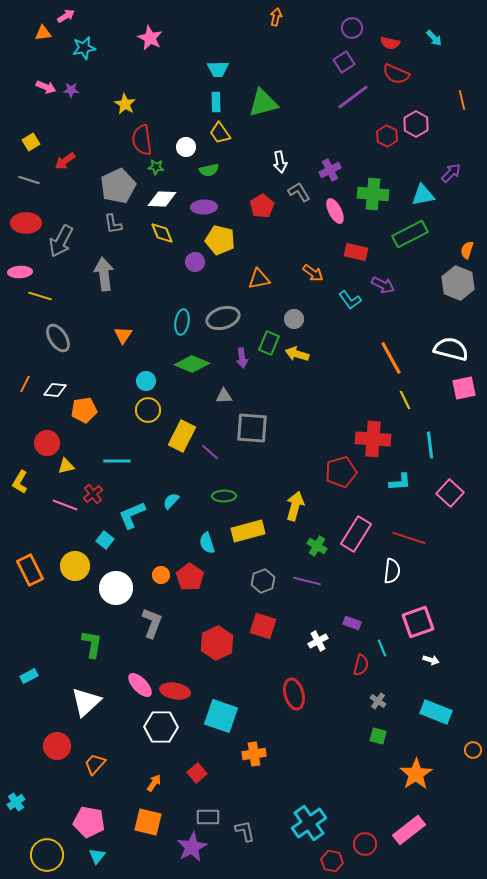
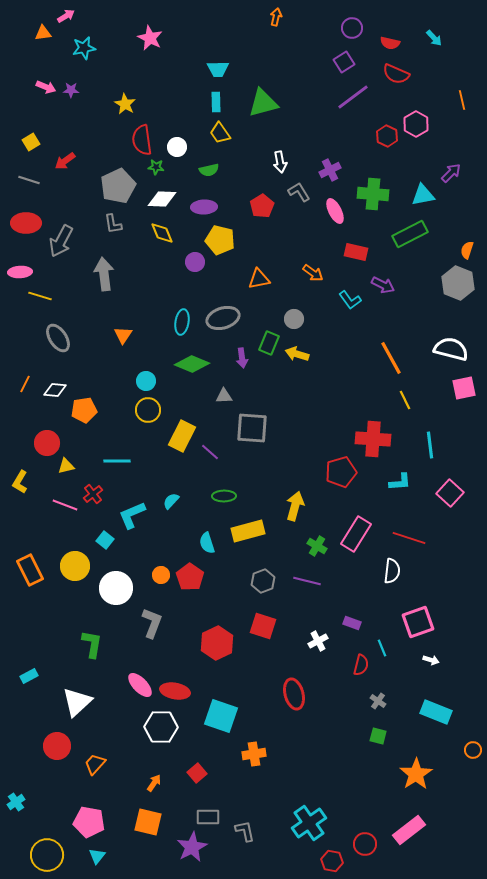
white circle at (186, 147): moved 9 px left
white triangle at (86, 702): moved 9 px left
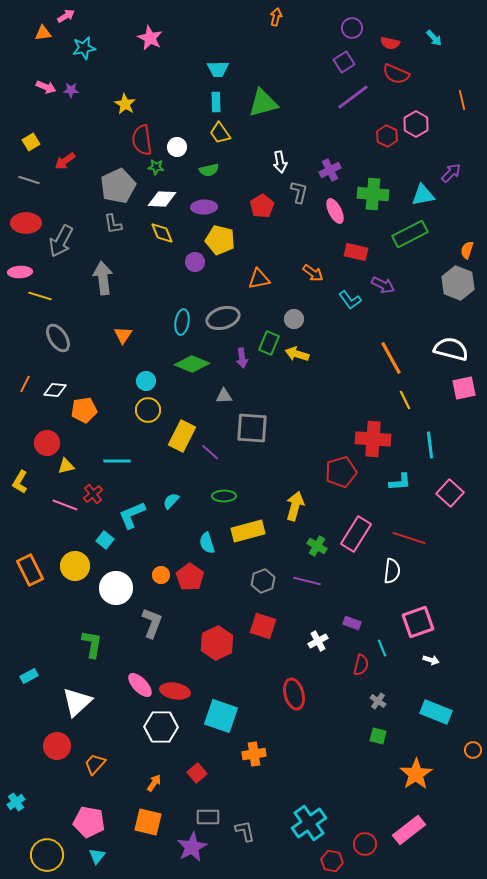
gray L-shape at (299, 192): rotated 45 degrees clockwise
gray arrow at (104, 274): moved 1 px left, 4 px down
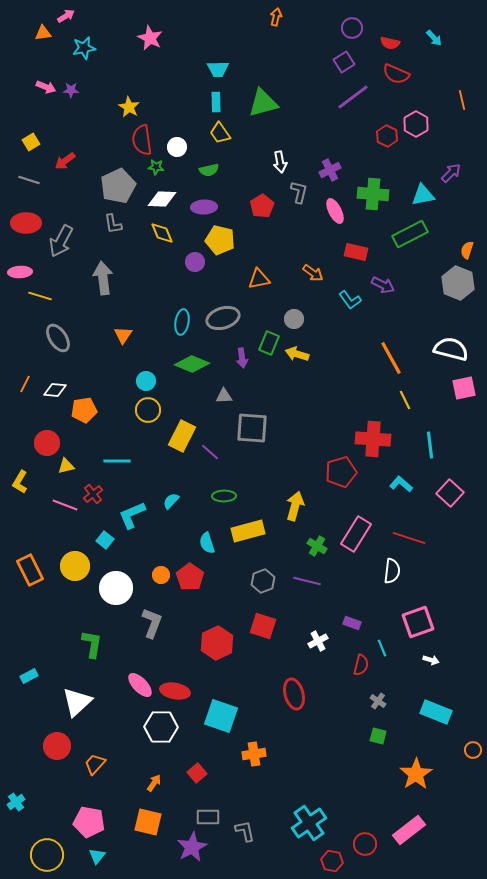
yellow star at (125, 104): moved 4 px right, 3 px down
cyan L-shape at (400, 482): moved 1 px right, 2 px down; rotated 135 degrees counterclockwise
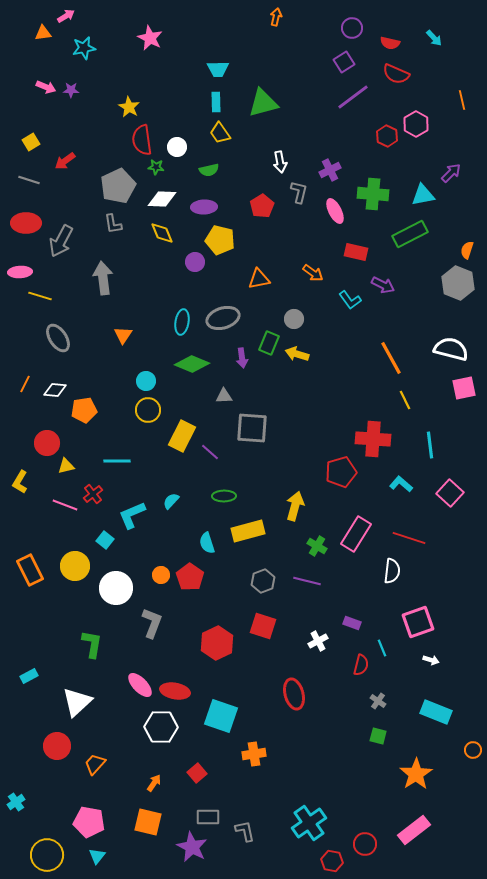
pink rectangle at (409, 830): moved 5 px right
purple star at (192, 847): rotated 16 degrees counterclockwise
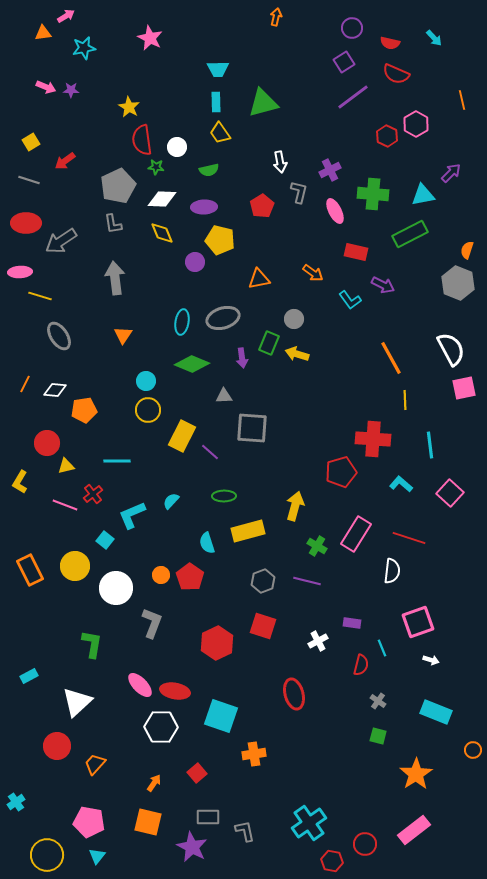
gray arrow at (61, 241): rotated 28 degrees clockwise
gray arrow at (103, 278): moved 12 px right
gray ellipse at (58, 338): moved 1 px right, 2 px up
white semicircle at (451, 349): rotated 48 degrees clockwise
yellow line at (405, 400): rotated 24 degrees clockwise
purple rectangle at (352, 623): rotated 12 degrees counterclockwise
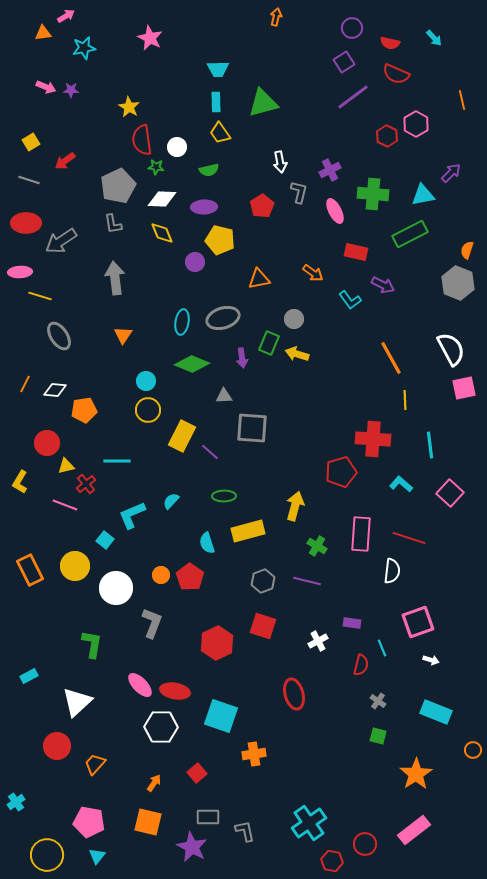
red cross at (93, 494): moved 7 px left, 10 px up
pink rectangle at (356, 534): moved 5 px right; rotated 28 degrees counterclockwise
